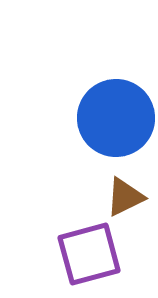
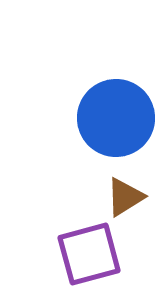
brown triangle: rotated 6 degrees counterclockwise
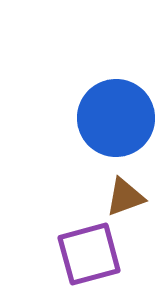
brown triangle: rotated 12 degrees clockwise
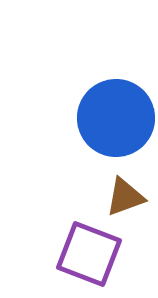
purple square: rotated 36 degrees clockwise
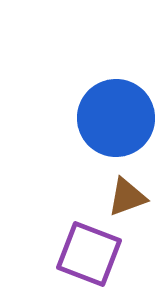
brown triangle: moved 2 px right
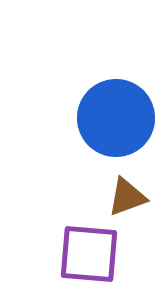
purple square: rotated 16 degrees counterclockwise
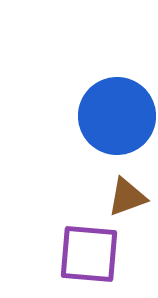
blue circle: moved 1 px right, 2 px up
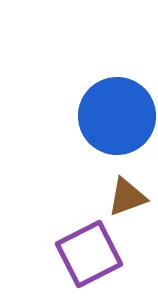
purple square: rotated 32 degrees counterclockwise
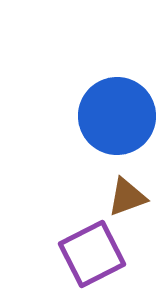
purple square: moved 3 px right
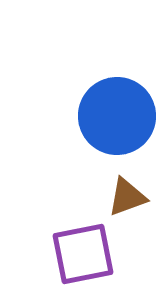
purple square: moved 9 px left; rotated 16 degrees clockwise
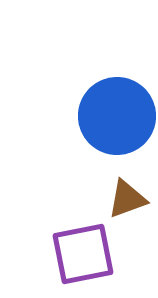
brown triangle: moved 2 px down
